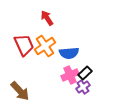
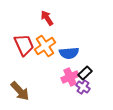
pink cross: moved 2 px down
purple cross: rotated 24 degrees counterclockwise
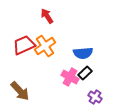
red arrow: moved 2 px up
red trapezoid: rotated 90 degrees counterclockwise
blue semicircle: moved 14 px right
pink cross: rotated 36 degrees counterclockwise
purple cross: moved 12 px right, 10 px down
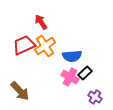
red arrow: moved 6 px left, 6 px down
blue semicircle: moved 11 px left, 3 px down
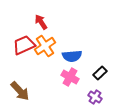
black rectangle: moved 15 px right
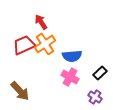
orange cross: moved 2 px up
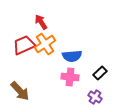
pink cross: rotated 24 degrees counterclockwise
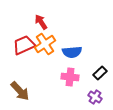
blue semicircle: moved 4 px up
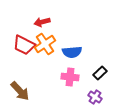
red arrow: moved 1 px right; rotated 70 degrees counterclockwise
red trapezoid: rotated 130 degrees counterclockwise
